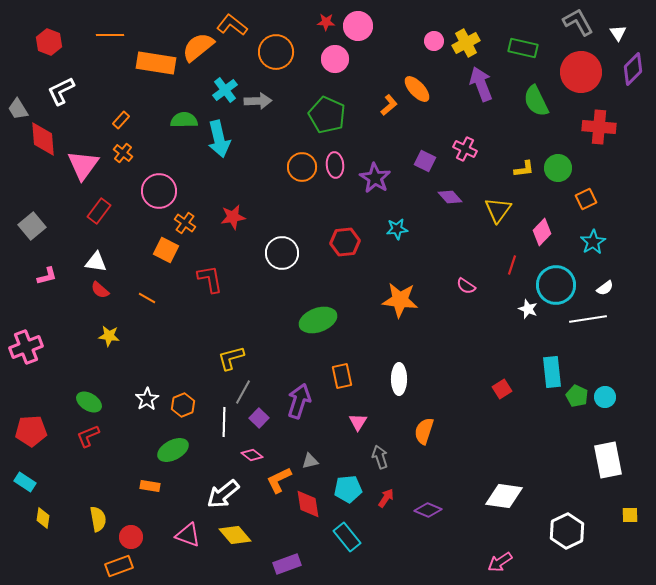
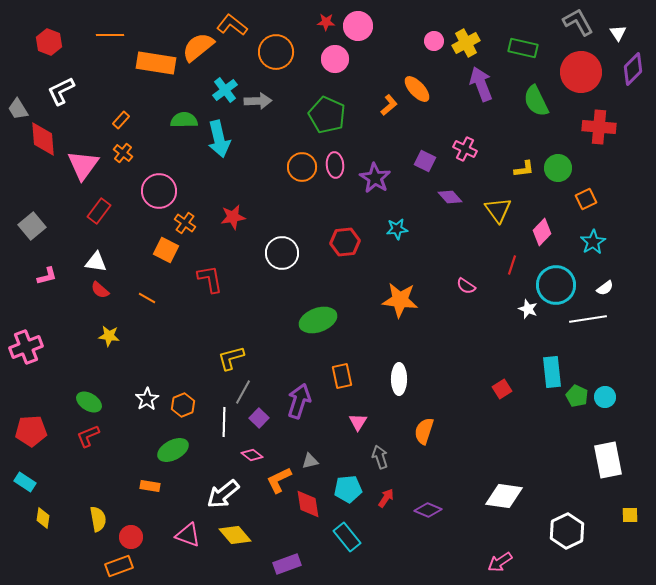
yellow triangle at (498, 210): rotated 12 degrees counterclockwise
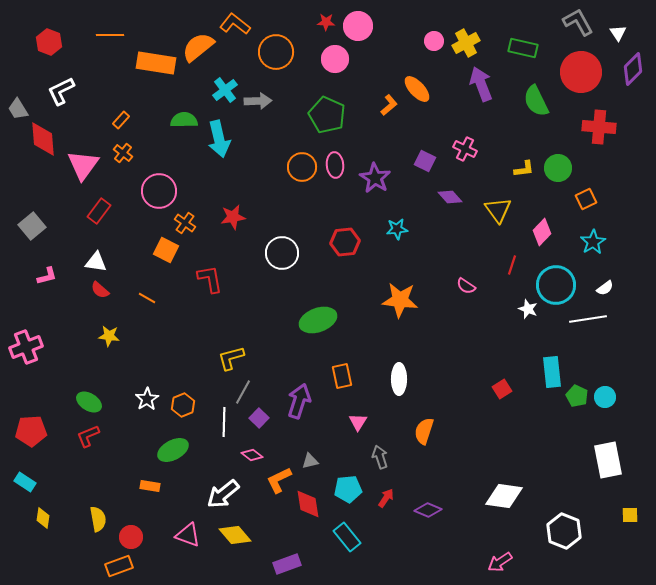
orange L-shape at (232, 25): moved 3 px right, 1 px up
white hexagon at (567, 531): moved 3 px left; rotated 12 degrees counterclockwise
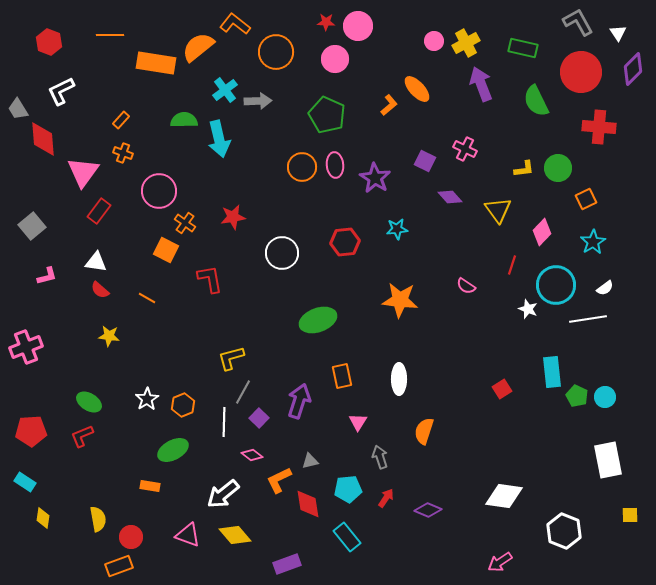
orange cross at (123, 153): rotated 18 degrees counterclockwise
pink triangle at (83, 165): moved 7 px down
red L-shape at (88, 436): moved 6 px left
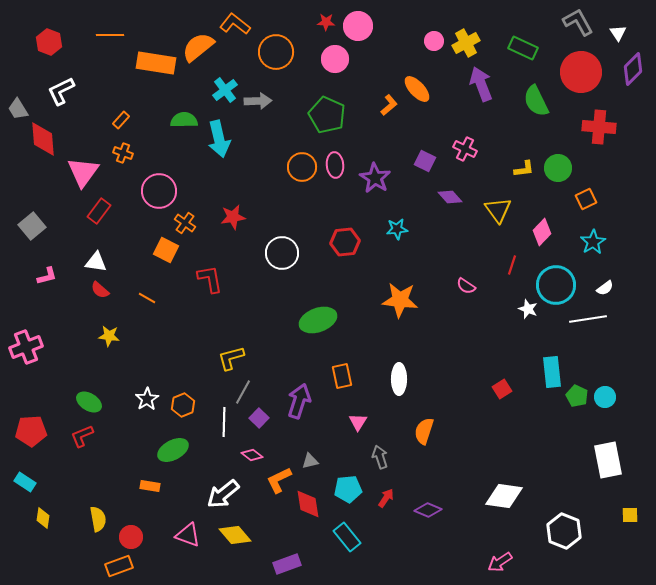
green rectangle at (523, 48): rotated 12 degrees clockwise
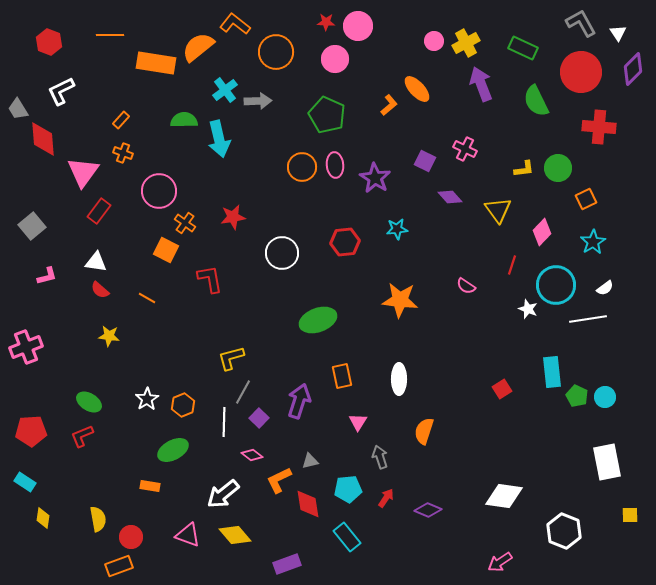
gray L-shape at (578, 22): moved 3 px right, 1 px down
white rectangle at (608, 460): moved 1 px left, 2 px down
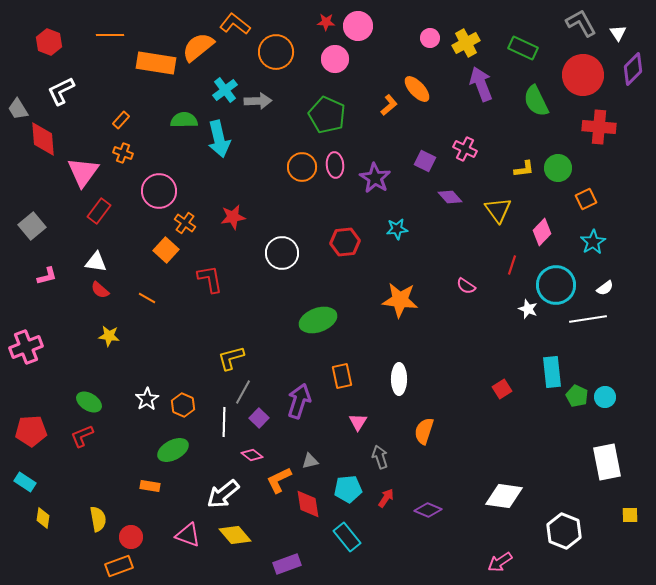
pink circle at (434, 41): moved 4 px left, 3 px up
red circle at (581, 72): moved 2 px right, 3 px down
orange square at (166, 250): rotated 15 degrees clockwise
orange hexagon at (183, 405): rotated 15 degrees counterclockwise
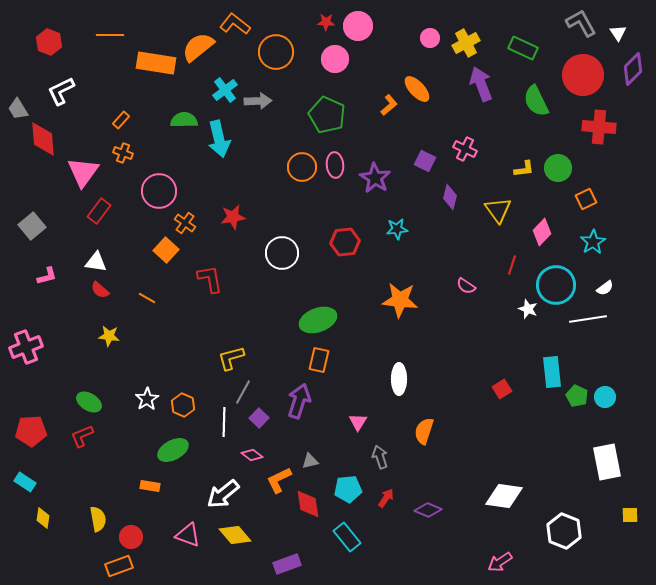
purple diamond at (450, 197): rotated 55 degrees clockwise
orange rectangle at (342, 376): moved 23 px left, 16 px up; rotated 25 degrees clockwise
